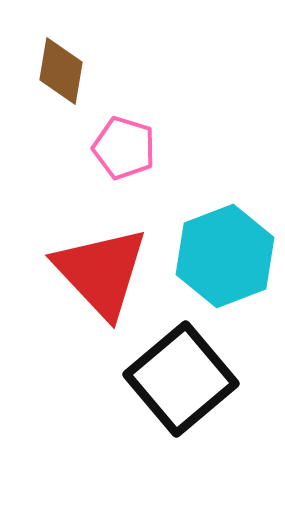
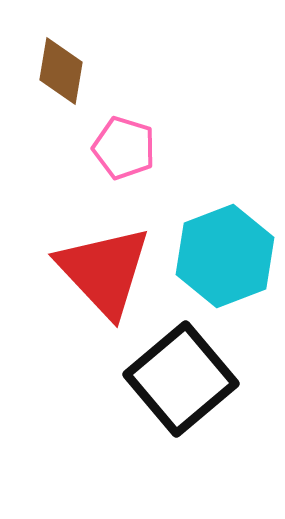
red triangle: moved 3 px right, 1 px up
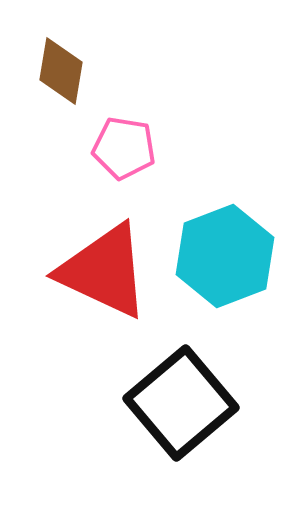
pink pentagon: rotated 8 degrees counterclockwise
red triangle: rotated 22 degrees counterclockwise
black square: moved 24 px down
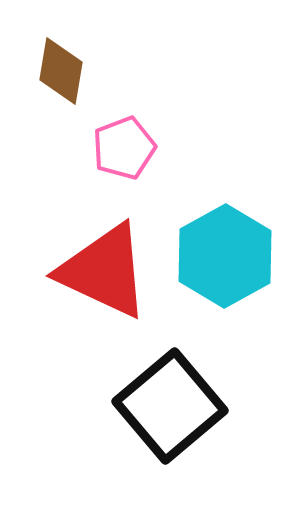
pink pentagon: rotated 30 degrees counterclockwise
cyan hexagon: rotated 8 degrees counterclockwise
black square: moved 11 px left, 3 px down
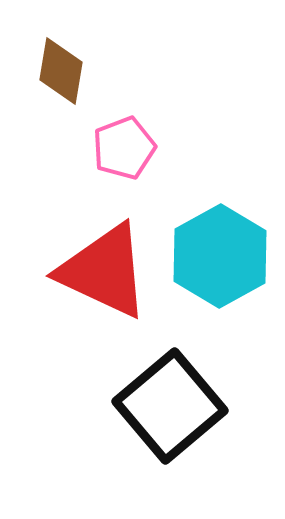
cyan hexagon: moved 5 px left
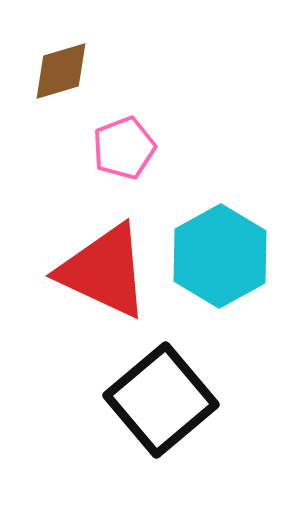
brown diamond: rotated 64 degrees clockwise
black square: moved 9 px left, 6 px up
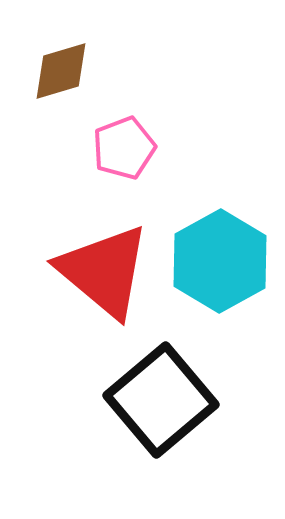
cyan hexagon: moved 5 px down
red triangle: rotated 15 degrees clockwise
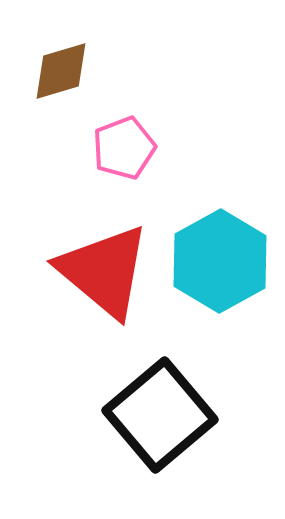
black square: moved 1 px left, 15 px down
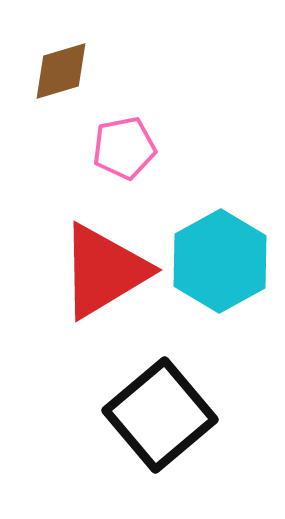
pink pentagon: rotated 10 degrees clockwise
red triangle: rotated 49 degrees clockwise
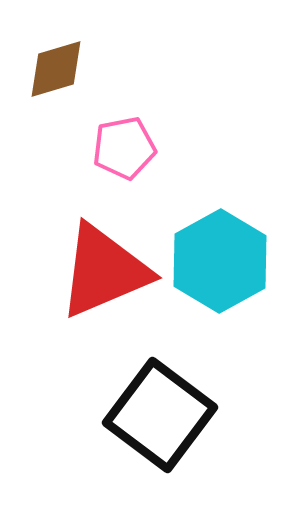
brown diamond: moved 5 px left, 2 px up
red triangle: rotated 8 degrees clockwise
black square: rotated 13 degrees counterclockwise
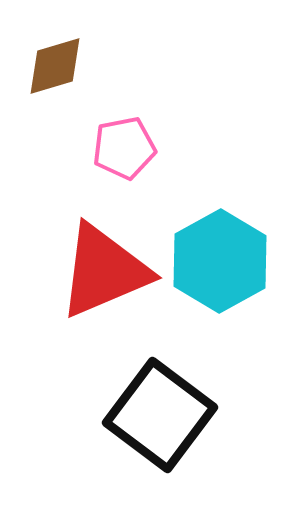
brown diamond: moved 1 px left, 3 px up
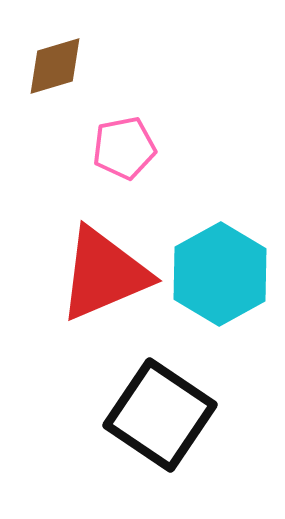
cyan hexagon: moved 13 px down
red triangle: moved 3 px down
black square: rotated 3 degrees counterclockwise
